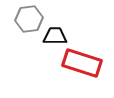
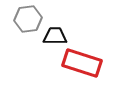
gray hexagon: moved 1 px left
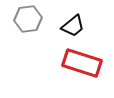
black trapezoid: moved 18 px right, 10 px up; rotated 140 degrees clockwise
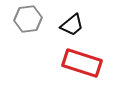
black trapezoid: moved 1 px left, 1 px up
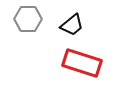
gray hexagon: rotated 8 degrees clockwise
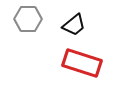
black trapezoid: moved 2 px right
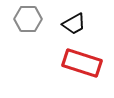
black trapezoid: moved 1 px up; rotated 10 degrees clockwise
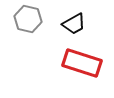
gray hexagon: rotated 12 degrees clockwise
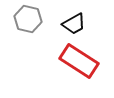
red rectangle: moved 3 px left, 2 px up; rotated 15 degrees clockwise
